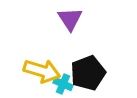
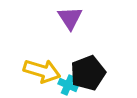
purple triangle: moved 1 px up
cyan cross: moved 5 px right, 1 px down
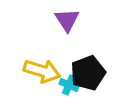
purple triangle: moved 3 px left, 2 px down
cyan cross: moved 1 px right
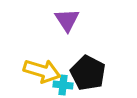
black pentagon: rotated 24 degrees counterclockwise
cyan cross: moved 6 px left; rotated 18 degrees counterclockwise
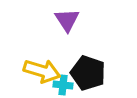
black pentagon: rotated 8 degrees counterclockwise
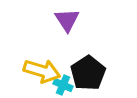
black pentagon: rotated 20 degrees clockwise
cyan cross: rotated 18 degrees clockwise
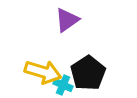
purple triangle: rotated 28 degrees clockwise
yellow arrow: moved 1 px right, 1 px down
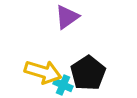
purple triangle: moved 3 px up
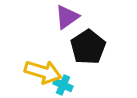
black pentagon: moved 26 px up
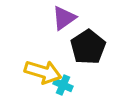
purple triangle: moved 3 px left, 1 px down
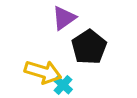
black pentagon: moved 1 px right
cyan cross: rotated 18 degrees clockwise
